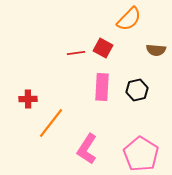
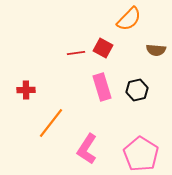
pink rectangle: rotated 20 degrees counterclockwise
red cross: moved 2 px left, 9 px up
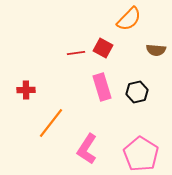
black hexagon: moved 2 px down
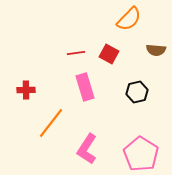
red square: moved 6 px right, 6 px down
pink rectangle: moved 17 px left
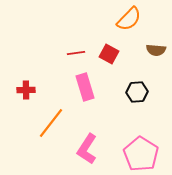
black hexagon: rotated 10 degrees clockwise
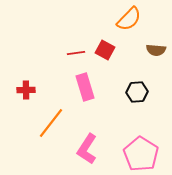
red square: moved 4 px left, 4 px up
